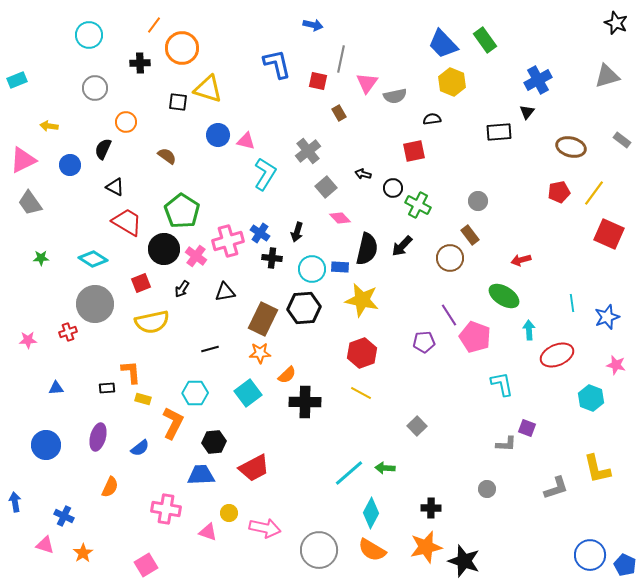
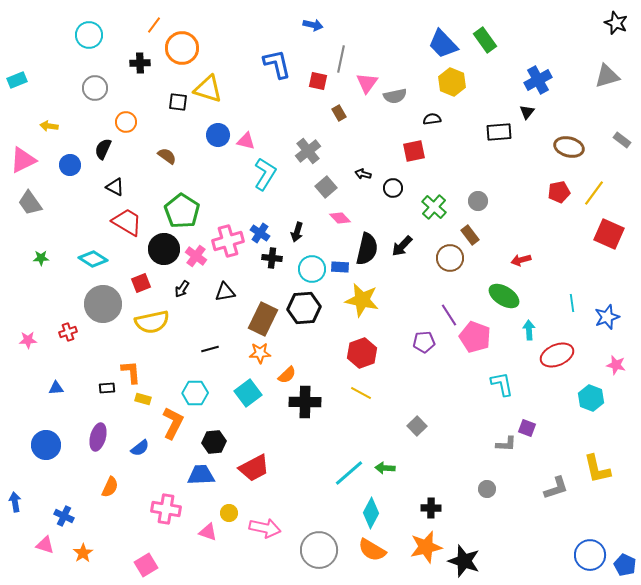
brown ellipse at (571, 147): moved 2 px left
green cross at (418, 205): moved 16 px right, 2 px down; rotated 15 degrees clockwise
gray circle at (95, 304): moved 8 px right
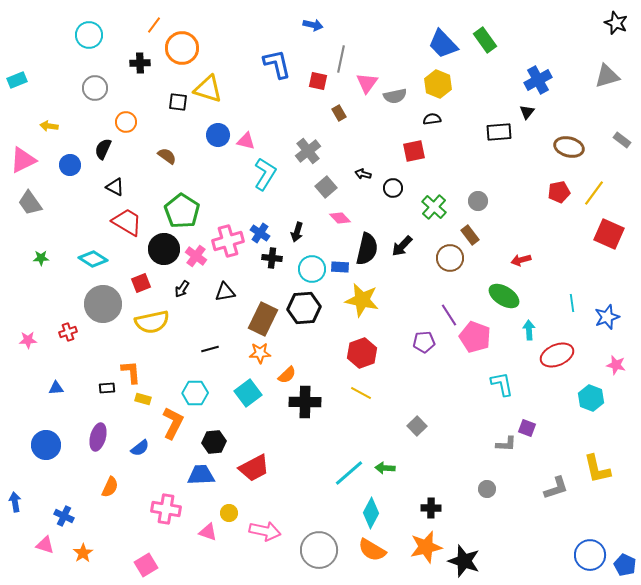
yellow hexagon at (452, 82): moved 14 px left, 2 px down
pink arrow at (265, 528): moved 3 px down
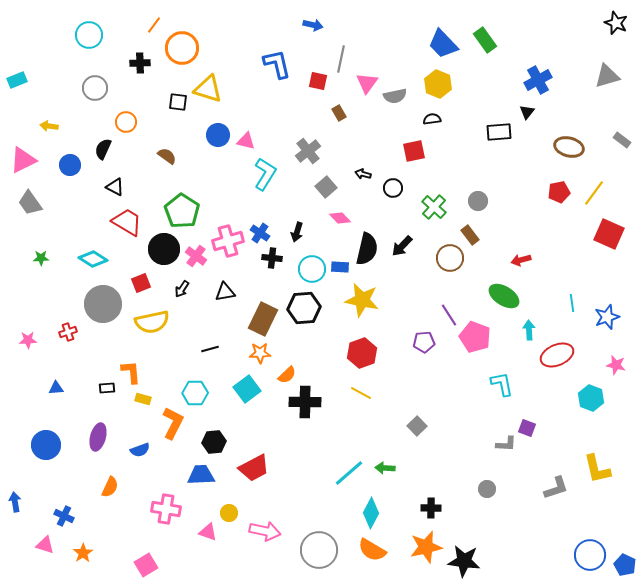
cyan square at (248, 393): moved 1 px left, 4 px up
blue semicircle at (140, 448): moved 2 px down; rotated 18 degrees clockwise
black star at (464, 561): rotated 12 degrees counterclockwise
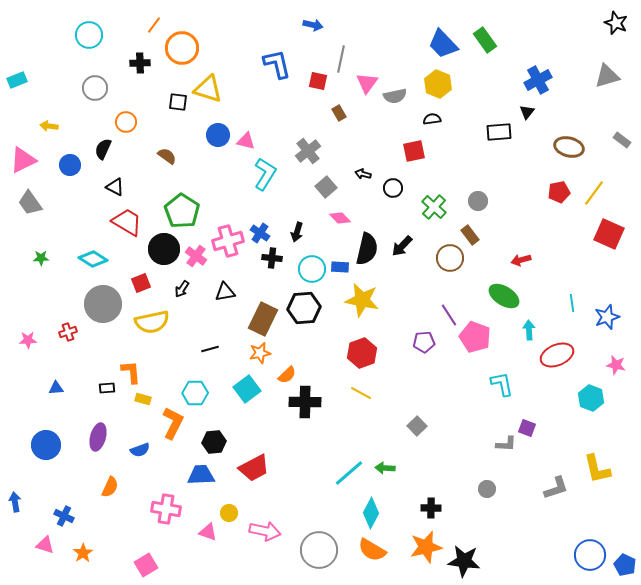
orange star at (260, 353): rotated 10 degrees counterclockwise
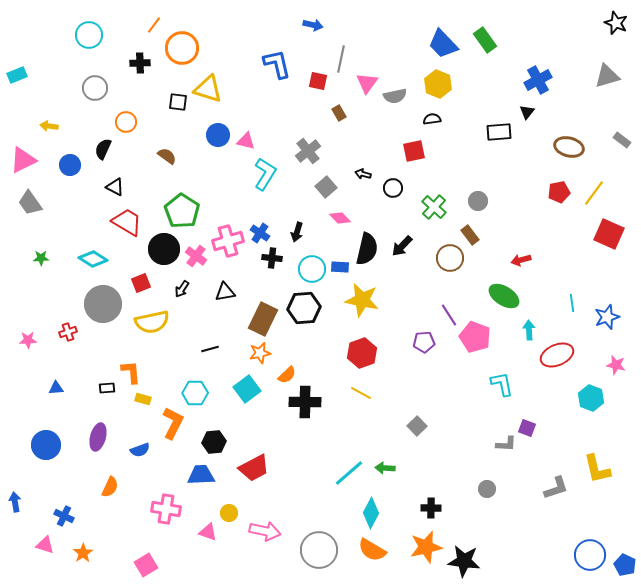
cyan rectangle at (17, 80): moved 5 px up
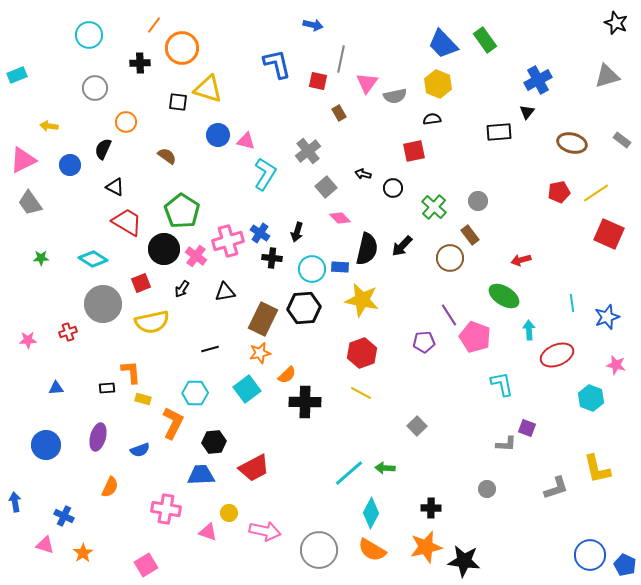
brown ellipse at (569, 147): moved 3 px right, 4 px up
yellow line at (594, 193): moved 2 px right; rotated 20 degrees clockwise
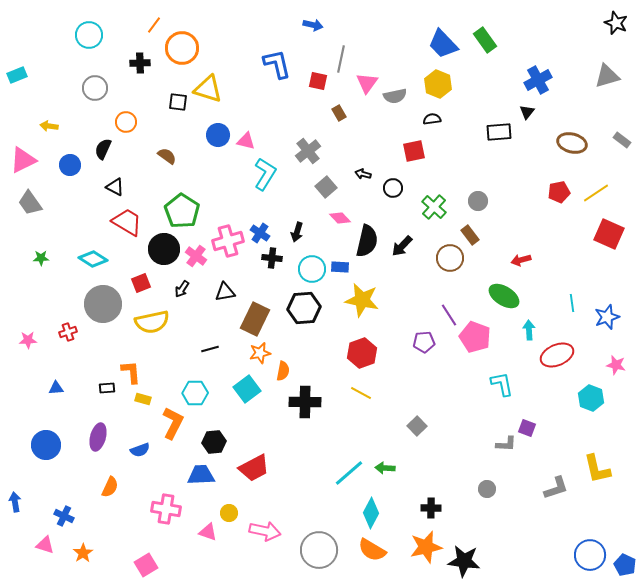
black semicircle at (367, 249): moved 8 px up
brown rectangle at (263, 319): moved 8 px left
orange semicircle at (287, 375): moved 4 px left, 4 px up; rotated 36 degrees counterclockwise
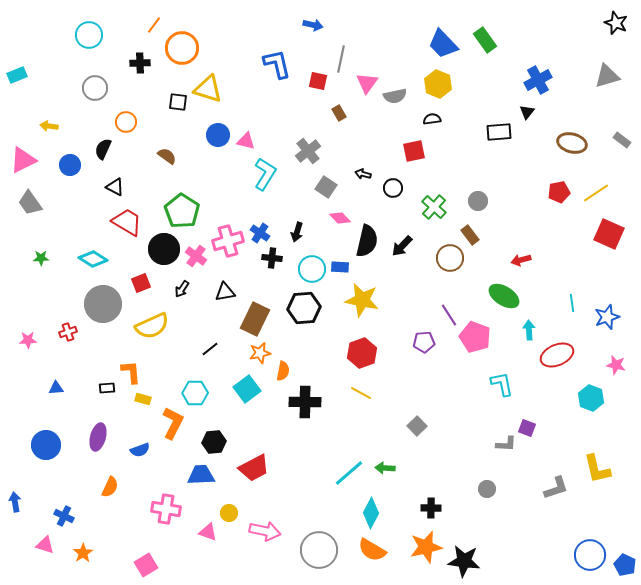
gray square at (326, 187): rotated 15 degrees counterclockwise
yellow semicircle at (152, 322): moved 4 px down; rotated 12 degrees counterclockwise
black line at (210, 349): rotated 24 degrees counterclockwise
